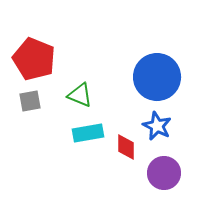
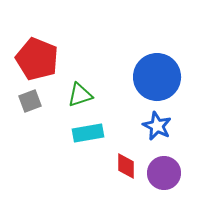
red pentagon: moved 3 px right
green triangle: rotated 40 degrees counterclockwise
gray square: rotated 10 degrees counterclockwise
red diamond: moved 19 px down
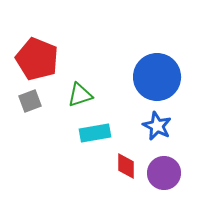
cyan rectangle: moved 7 px right
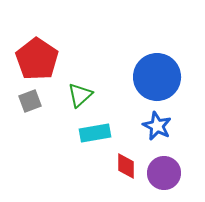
red pentagon: rotated 12 degrees clockwise
green triangle: rotated 24 degrees counterclockwise
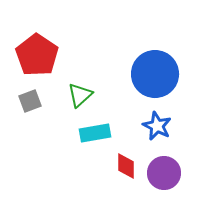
red pentagon: moved 4 px up
blue circle: moved 2 px left, 3 px up
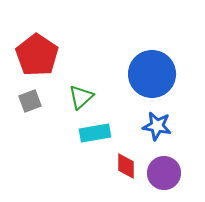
blue circle: moved 3 px left
green triangle: moved 1 px right, 2 px down
blue star: rotated 16 degrees counterclockwise
